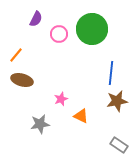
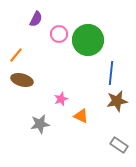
green circle: moved 4 px left, 11 px down
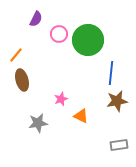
brown ellipse: rotated 60 degrees clockwise
gray star: moved 2 px left, 1 px up
gray rectangle: rotated 42 degrees counterclockwise
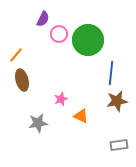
purple semicircle: moved 7 px right
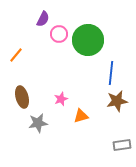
brown ellipse: moved 17 px down
orange triangle: rotated 42 degrees counterclockwise
gray rectangle: moved 3 px right
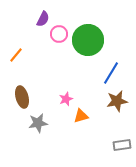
blue line: rotated 25 degrees clockwise
pink star: moved 5 px right
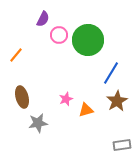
pink circle: moved 1 px down
brown star: rotated 20 degrees counterclockwise
orange triangle: moved 5 px right, 6 px up
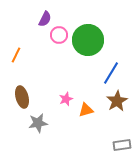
purple semicircle: moved 2 px right
orange line: rotated 14 degrees counterclockwise
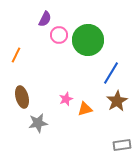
orange triangle: moved 1 px left, 1 px up
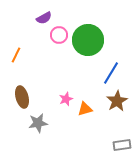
purple semicircle: moved 1 px left, 1 px up; rotated 35 degrees clockwise
